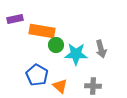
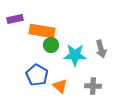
green circle: moved 5 px left
cyan star: moved 1 px left, 1 px down
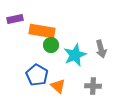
cyan star: rotated 25 degrees counterclockwise
orange triangle: moved 2 px left
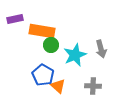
blue pentagon: moved 6 px right
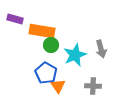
purple rectangle: rotated 28 degrees clockwise
blue pentagon: moved 3 px right, 2 px up
orange triangle: rotated 14 degrees clockwise
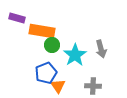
purple rectangle: moved 2 px right, 1 px up
green circle: moved 1 px right
cyan star: rotated 10 degrees counterclockwise
blue pentagon: rotated 20 degrees clockwise
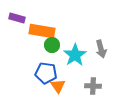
blue pentagon: rotated 30 degrees clockwise
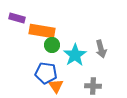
orange triangle: moved 2 px left
